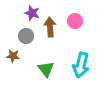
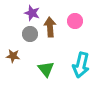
gray circle: moved 4 px right, 2 px up
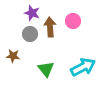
pink circle: moved 2 px left
cyan arrow: moved 2 px right, 2 px down; rotated 130 degrees counterclockwise
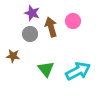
brown arrow: moved 1 px right; rotated 12 degrees counterclockwise
cyan arrow: moved 5 px left, 4 px down
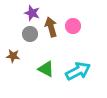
pink circle: moved 5 px down
green triangle: rotated 24 degrees counterclockwise
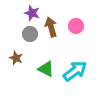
pink circle: moved 3 px right
brown star: moved 3 px right, 2 px down; rotated 16 degrees clockwise
cyan arrow: moved 3 px left; rotated 10 degrees counterclockwise
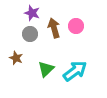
brown arrow: moved 3 px right, 1 px down
green triangle: rotated 48 degrees clockwise
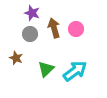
pink circle: moved 3 px down
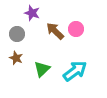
brown arrow: moved 1 px right, 3 px down; rotated 30 degrees counterclockwise
gray circle: moved 13 px left
green triangle: moved 4 px left
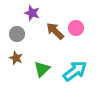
pink circle: moved 1 px up
